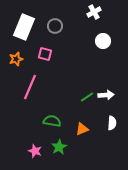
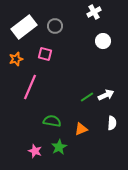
white rectangle: rotated 30 degrees clockwise
white arrow: rotated 21 degrees counterclockwise
orange triangle: moved 1 px left
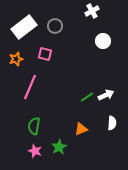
white cross: moved 2 px left, 1 px up
green semicircle: moved 18 px left, 5 px down; rotated 90 degrees counterclockwise
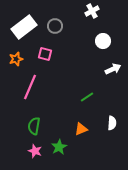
white arrow: moved 7 px right, 26 px up
